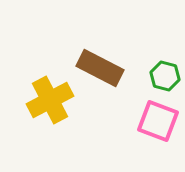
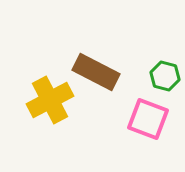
brown rectangle: moved 4 px left, 4 px down
pink square: moved 10 px left, 2 px up
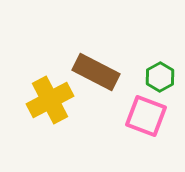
green hexagon: moved 5 px left, 1 px down; rotated 16 degrees clockwise
pink square: moved 2 px left, 3 px up
